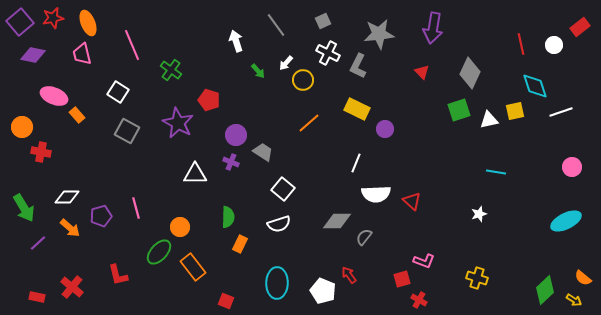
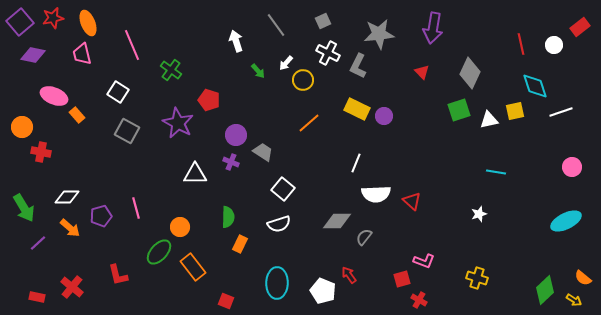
purple circle at (385, 129): moved 1 px left, 13 px up
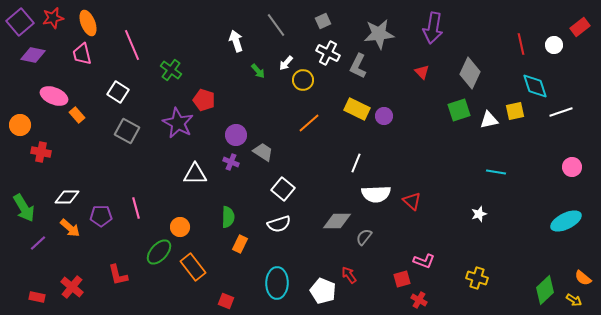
red pentagon at (209, 100): moved 5 px left
orange circle at (22, 127): moved 2 px left, 2 px up
purple pentagon at (101, 216): rotated 15 degrees clockwise
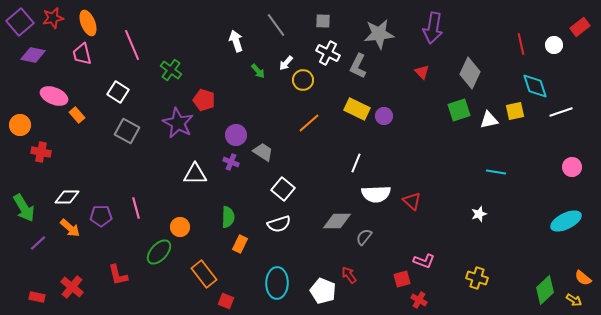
gray square at (323, 21): rotated 28 degrees clockwise
orange rectangle at (193, 267): moved 11 px right, 7 px down
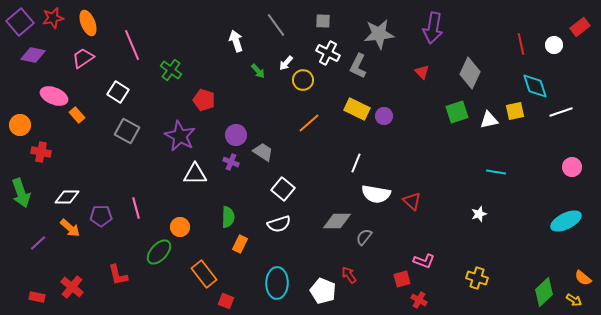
pink trapezoid at (82, 54): moved 1 px right, 4 px down; rotated 70 degrees clockwise
green square at (459, 110): moved 2 px left, 2 px down
purple star at (178, 123): moved 2 px right, 13 px down
white semicircle at (376, 194): rotated 12 degrees clockwise
green arrow at (24, 208): moved 3 px left, 15 px up; rotated 12 degrees clockwise
green diamond at (545, 290): moved 1 px left, 2 px down
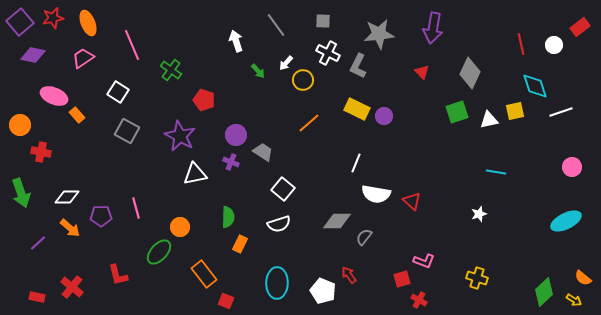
white triangle at (195, 174): rotated 10 degrees counterclockwise
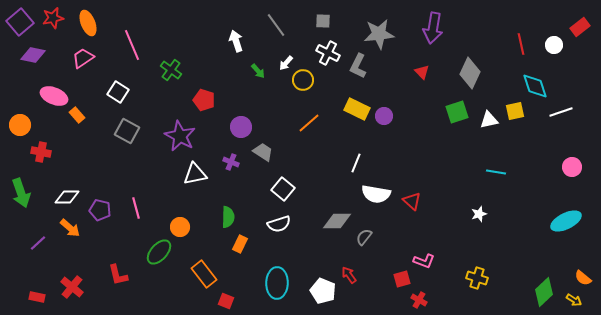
purple circle at (236, 135): moved 5 px right, 8 px up
purple pentagon at (101, 216): moved 1 px left, 6 px up; rotated 15 degrees clockwise
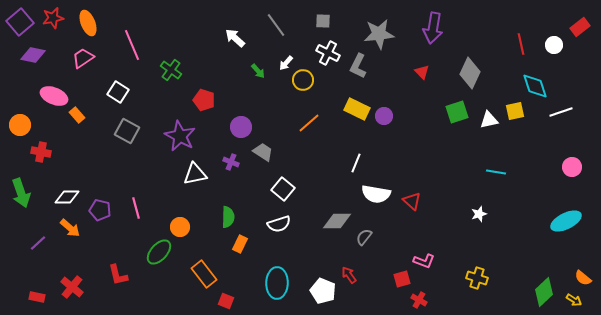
white arrow at (236, 41): moved 1 px left, 3 px up; rotated 30 degrees counterclockwise
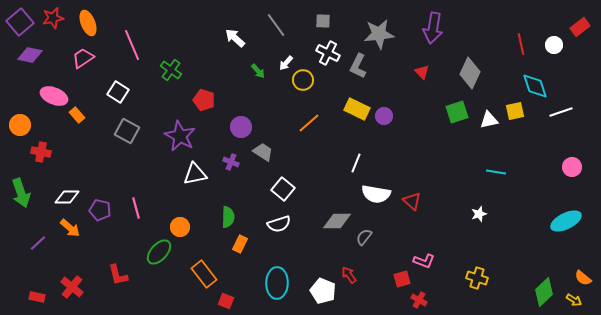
purple diamond at (33, 55): moved 3 px left
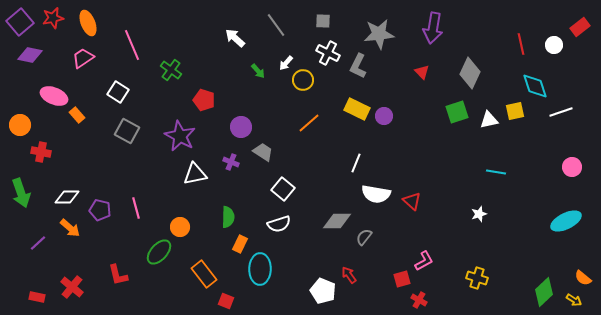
pink L-shape at (424, 261): rotated 50 degrees counterclockwise
cyan ellipse at (277, 283): moved 17 px left, 14 px up
